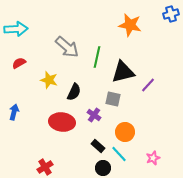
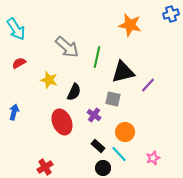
cyan arrow: rotated 60 degrees clockwise
red ellipse: rotated 60 degrees clockwise
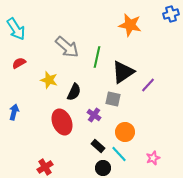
black triangle: rotated 20 degrees counterclockwise
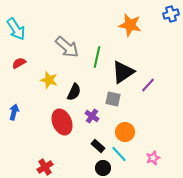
purple cross: moved 2 px left, 1 px down
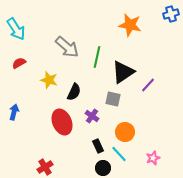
black rectangle: rotated 24 degrees clockwise
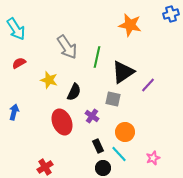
gray arrow: rotated 15 degrees clockwise
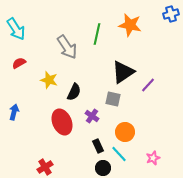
green line: moved 23 px up
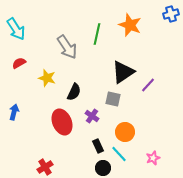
orange star: rotated 10 degrees clockwise
yellow star: moved 2 px left, 2 px up
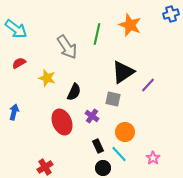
cyan arrow: rotated 20 degrees counterclockwise
pink star: rotated 16 degrees counterclockwise
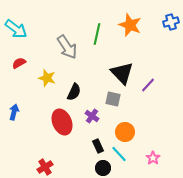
blue cross: moved 8 px down
black triangle: moved 1 px left, 1 px down; rotated 40 degrees counterclockwise
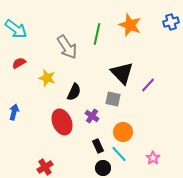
orange circle: moved 2 px left
